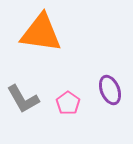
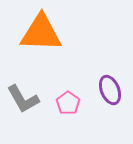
orange triangle: rotated 6 degrees counterclockwise
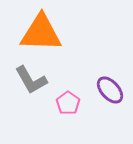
purple ellipse: rotated 20 degrees counterclockwise
gray L-shape: moved 8 px right, 19 px up
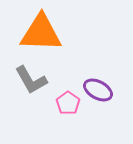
purple ellipse: moved 12 px left; rotated 20 degrees counterclockwise
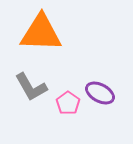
gray L-shape: moved 7 px down
purple ellipse: moved 2 px right, 3 px down
